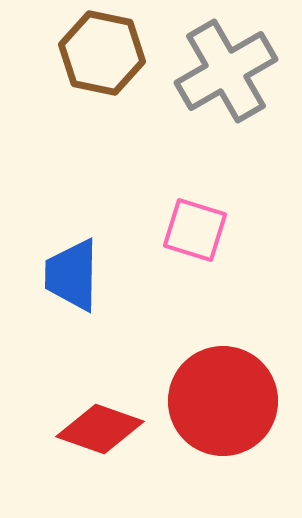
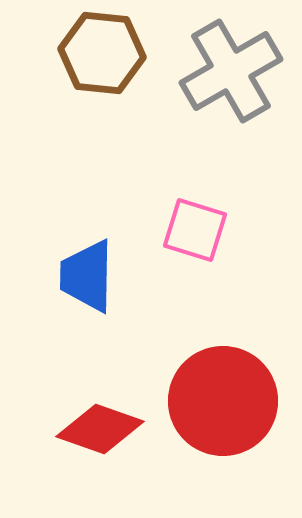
brown hexagon: rotated 6 degrees counterclockwise
gray cross: moved 5 px right
blue trapezoid: moved 15 px right, 1 px down
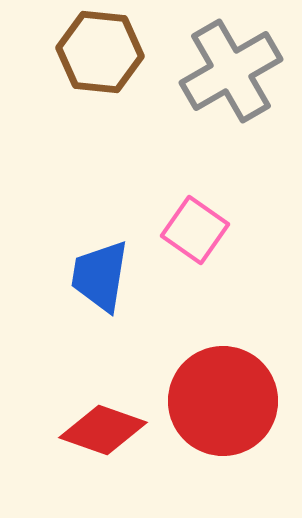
brown hexagon: moved 2 px left, 1 px up
pink square: rotated 18 degrees clockwise
blue trapezoid: moved 13 px right; rotated 8 degrees clockwise
red diamond: moved 3 px right, 1 px down
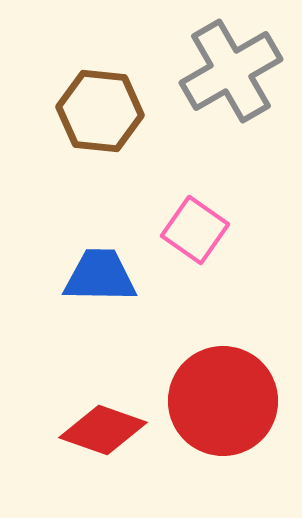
brown hexagon: moved 59 px down
blue trapezoid: rotated 82 degrees clockwise
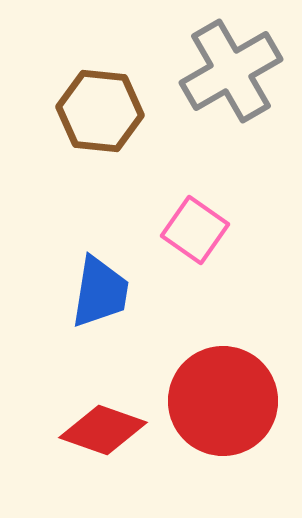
blue trapezoid: moved 16 px down; rotated 98 degrees clockwise
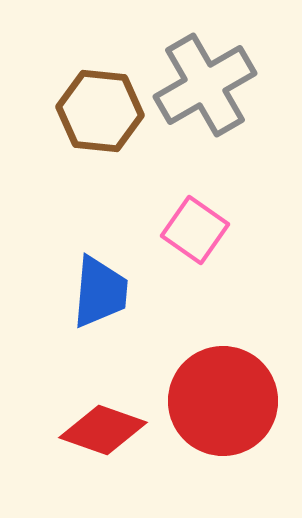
gray cross: moved 26 px left, 14 px down
blue trapezoid: rotated 4 degrees counterclockwise
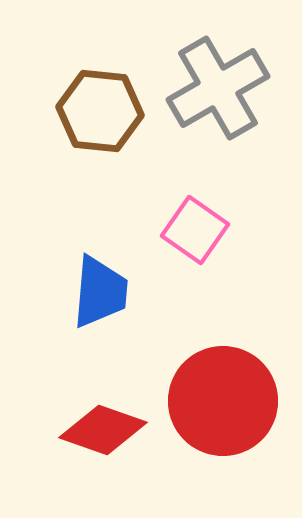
gray cross: moved 13 px right, 3 px down
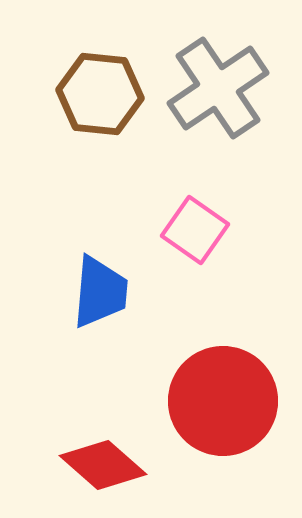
gray cross: rotated 4 degrees counterclockwise
brown hexagon: moved 17 px up
red diamond: moved 35 px down; rotated 22 degrees clockwise
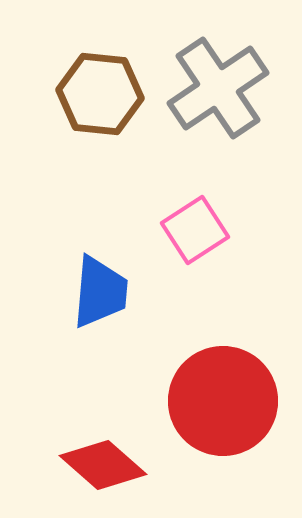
pink square: rotated 22 degrees clockwise
